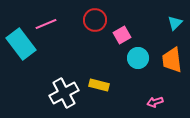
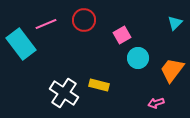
red circle: moved 11 px left
orange trapezoid: moved 10 px down; rotated 44 degrees clockwise
white cross: rotated 28 degrees counterclockwise
pink arrow: moved 1 px right, 1 px down
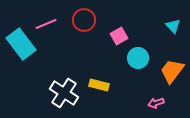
cyan triangle: moved 2 px left, 3 px down; rotated 28 degrees counterclockwise
pink square: moved 3 px left, 1 px down
orange trapezoid: moved 1 px down
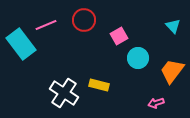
pink line: moved 1 px down
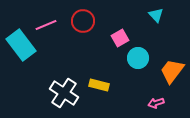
red circle: moved 1 px left, 1 px down
cyan triangle: moved 17 px left, 11 px up
pink square: moved 1 px right, 2 px down
cyan rectangle: moved 1 px down
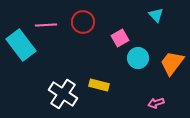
red circle: moved 1 px down
pink line: rotated 20 degrees clockwise
orange trapezoid: moved 8 px up
white cross: moved 1 px left, 1 px down
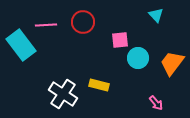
pink square: moved 2 px down; rotated 24 degrees clockwise
pink arrow: rotated 112 degrees counterclockwise
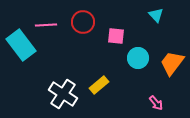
pink square: moved 4 px left, 4 px up; rotated 12 degrees clockwise
yellow rectangle: rotated 54 degrees counterclockwise
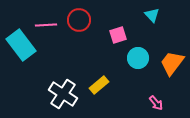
cyan triangle: moved 4 px left
red circle: moved 4 px left, 2 px up
pink square: moved 2 px right, 1 px up; rotated 24 degrees counterclockwise
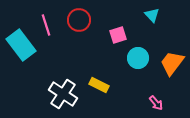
pink line: rotated 75 degrees clockwise
yellow rectangle: rotated 66 degrees clockwise
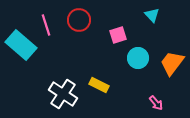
cyan rectangle: rotated 12 degrees counterclockwise
